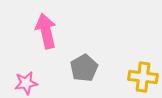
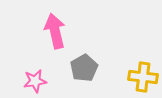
pink arrow: moved 9 px right
pink star: moved 9 px right, 2 px up
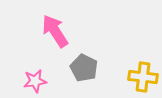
pink arrow: rotated 20 degrees counterclockwise
gray pentagon: rotated 16 degrees counterclockwise
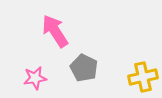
yellow cross: rotated 20 degrees counterclockwise
pink star: moved 3 px up
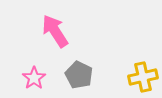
gray pentagon: moved 5 px left, 7 px down
pink star: moved 1 px left; rotated 25 degrees counterclockwise
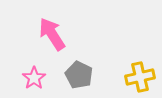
pink arrow: moved 3 px left, 3 px down
yellow cross: moved 3 px left
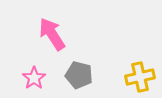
gray pentagon: rotated 12 degrees counterclockwise
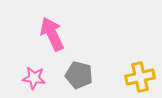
pink arrow: rotated 8 degrees clockwise
pink star: rotated 30 degrees counterclockwise
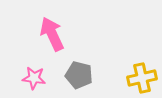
yellow cross: moved 2 px right, 1 px down
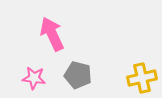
gray pentagon: moved 1 px left
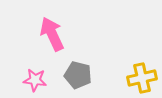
pink star: moved 1 px right, 2 px down
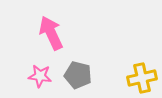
pink arrow: moved 1 px left, 1 px up
pink star: moved 5 px right, 4 px up
